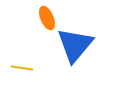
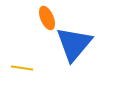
blue triangle: moved 1 px left, 1 px up
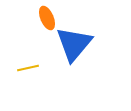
yellow line: moved 6 px right; rotated 20 degrees counterclockwise
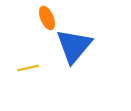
blue triangle: moved 2 px down
